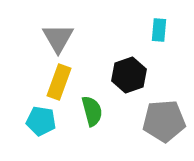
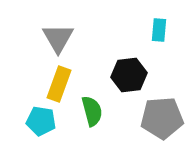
black hexagon: rotated 12 degrees clockwise
yellow rectangle: moved 2 px down
gray pentagon: moved 2 px left, 3 px up
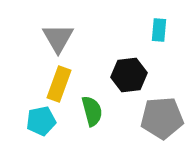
cyan pentagon: rotated 20 degrees counterclockwise
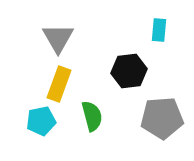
black hexagon: moved 4 px up
green semicircle: moved 5 px down
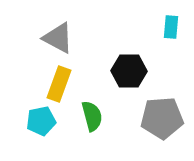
cyan rectangle: moved 12 px right, 3 px up
gray triangle: rotated 32 degrees counterclockwise
black hexagon: rotated 8 degrees clockwise
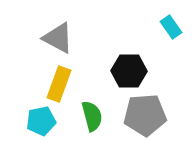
cyan rectangle: rotated 40 degrees counterclockwise
gray pentagon: moved 17 px left, 3 px up
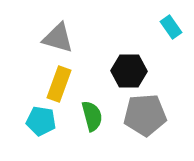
gray triangle: rotated 12 degrees counterclockwise
cyan pentagon: rotated 20 degrees clockwise
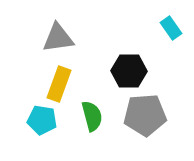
cyan rectangle: moved 1 px down
gray triangle: rotated 24 degrees counterclockwise
cyan pentagon: moved 1 px right, 1 px up
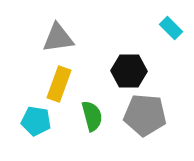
cyan rectangle: rotated 10 degrees counterclockwise
gray pentagon: rotated 9 degrees clockwise
cyan pentagon: moved 6 px left, 1 px down
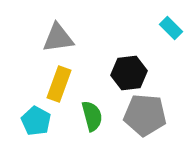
black hexagon: moved 2 px down; rotated 8 degrees counterclockwise
cyan pentagon: rotated 20 degrees clockwise
